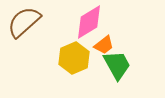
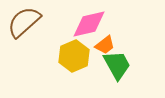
pink diamond: moved 2 px down; rotated 18 degrees clockwise
orange trapezoid: moved 1 px right
yellow hexagon: moved 2 px up
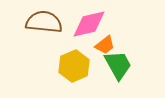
brown semicircle: moved 20 px right; rotated 48 degrees clockwise
yellow hexagon: moved 10 px down
green trapezoid: moved 1 px right
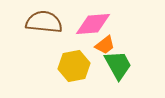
pink diamond: moved 4 px right; rotated 9 degrees clockwise
yellow hexagon: rotated 12 degrees clockwise
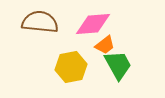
brown semicircle: moved 4 px left
yellow hexagon: moved 3 px left, 1 px down
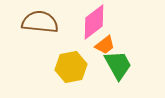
pink diamond: moved 1 px right, 2 px up; rotated 33 degrees counterclockwise
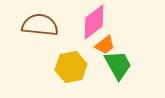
brown semicircle: moved 3 px down
